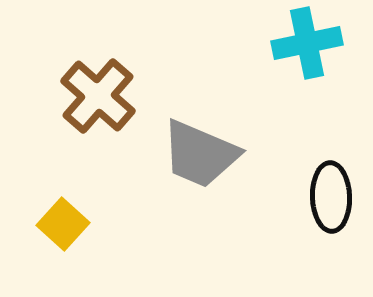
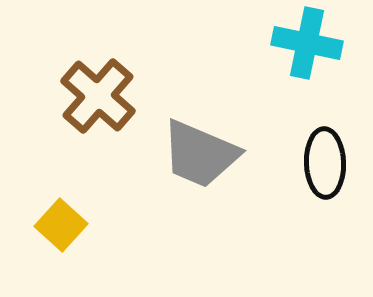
cyan cross: rotated 24 degrees clockwise
black ellipse: moved 6 px left, 34 px up
yellow square: moved 2 px left, 1 px down
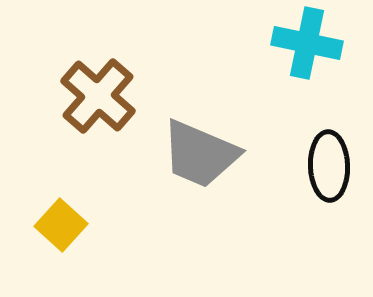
black ellipse: moved 4 px right, 3 px down
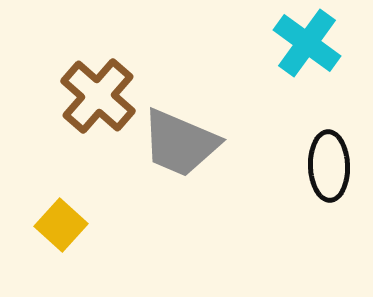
cyan cross: rotated 24 degrees clockwise
gray trapezoid: moved 20 px left, 11 px up
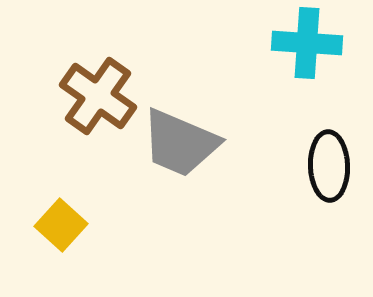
cyan cross: rotated 32 degrees counterclockwise
brown cross: rotated 6 degrees counterclockwise
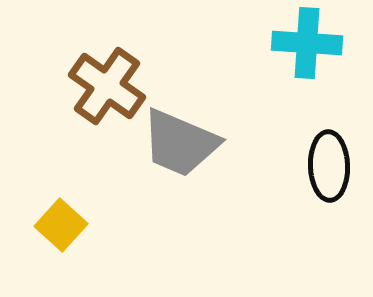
brown cross: moved 9 px right, 10 px up
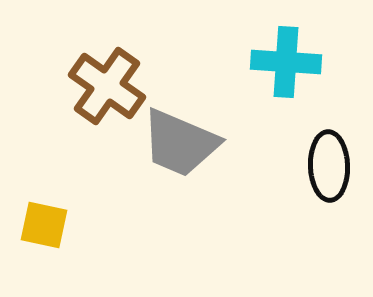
cyan cross: moved 21 px left, 19 px down
yellow square: moved 17 px left; rotated 30 degrees counterclockwise
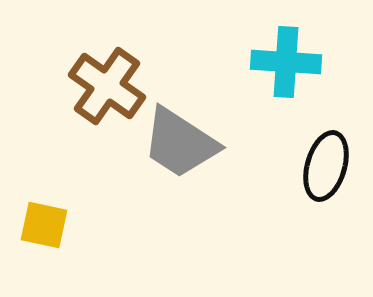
gray trapezoid: rotated 10 degrees clockwise
black ellipse: moved 3 px left; rotated 18 degrees clockwise
